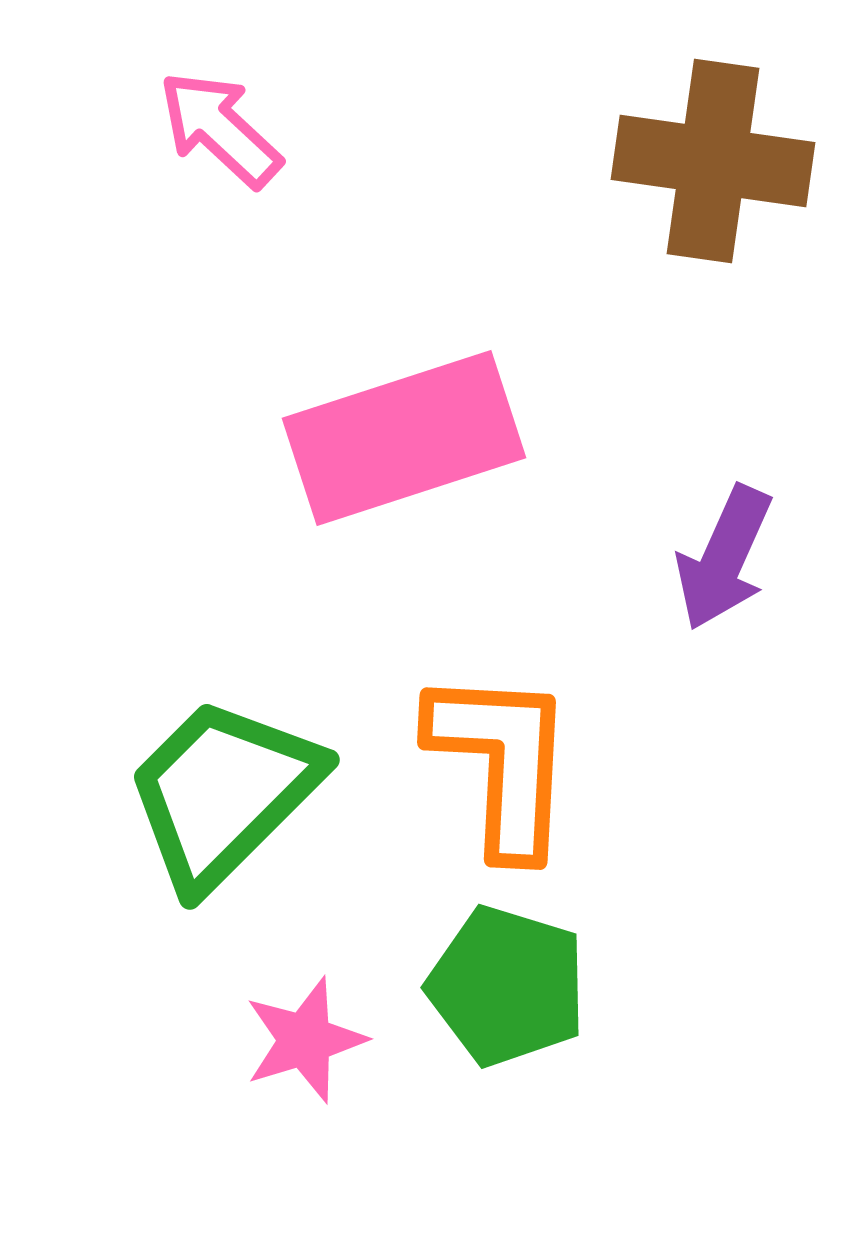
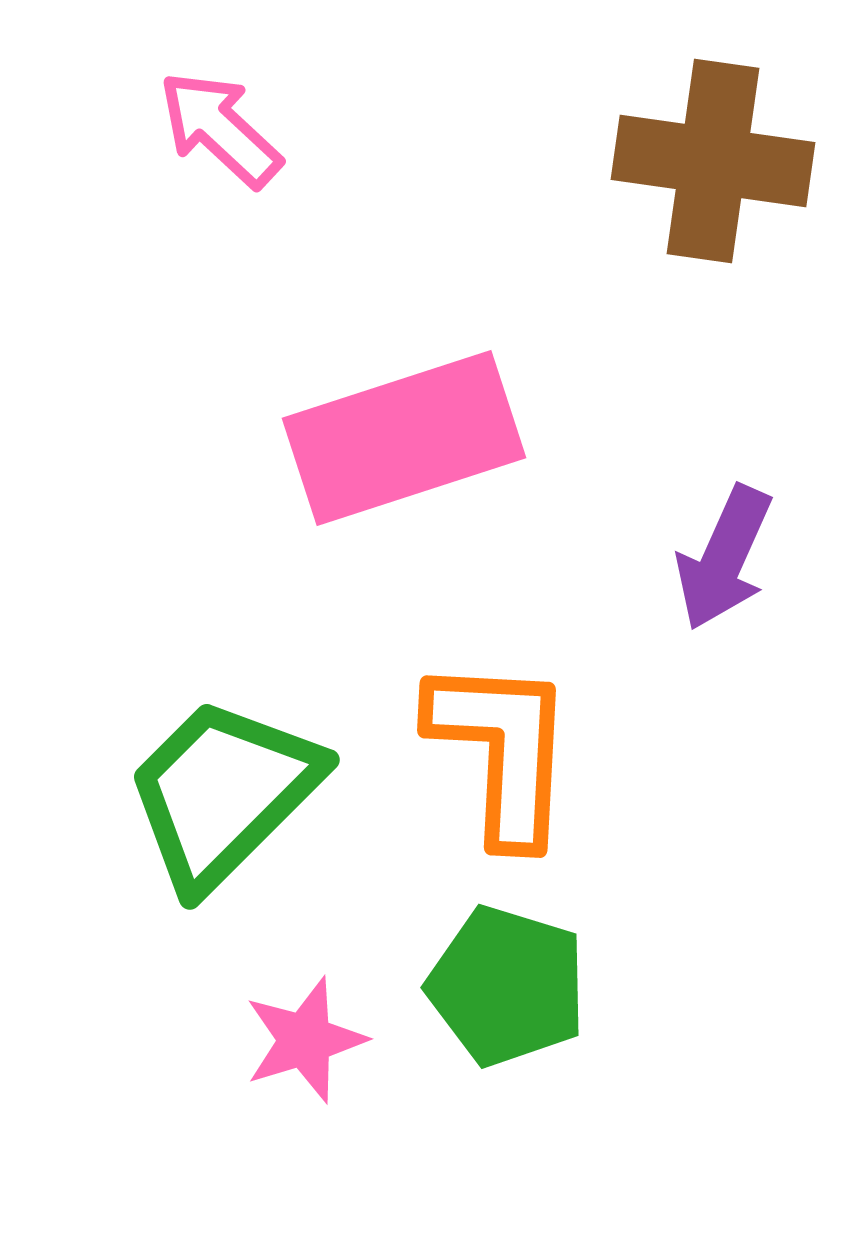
orange L-shape: moved 12 px up
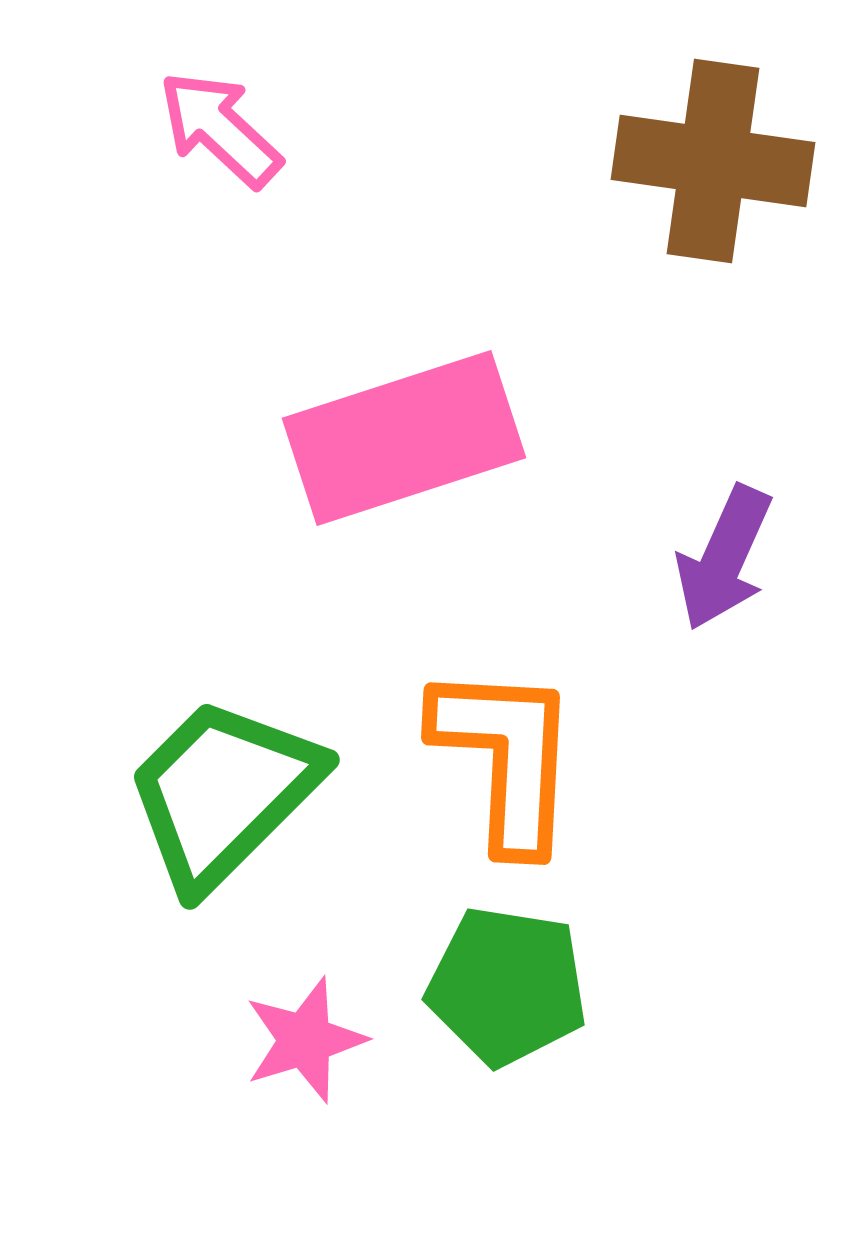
orange L-shape: moved 4 px right, 7 px down
green pentagon: rotated 8 degrees counterclockwise
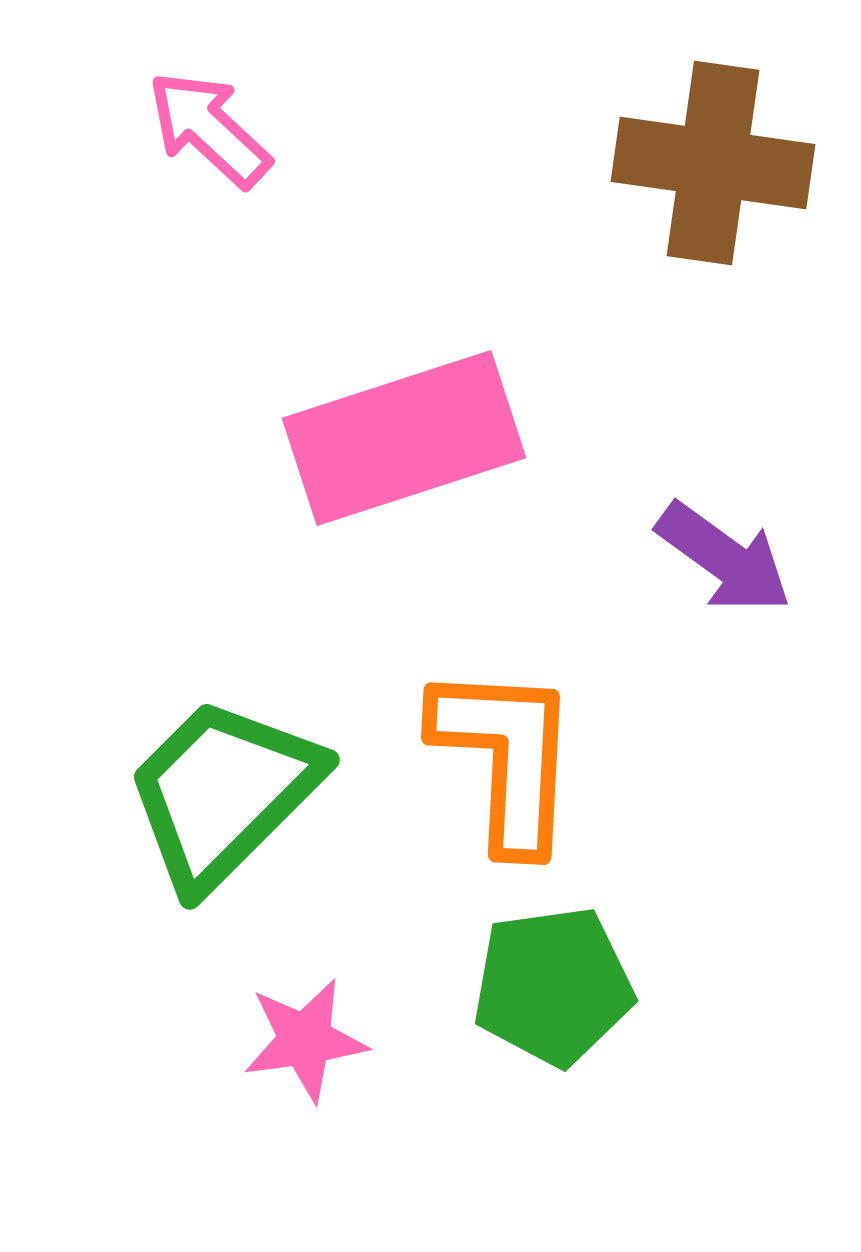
pink arrow: moved 11 px left
brown cross: moved 2 px down
purple arrow: rotated 78 degrees counterclockwise
green pentagon: moved 46 px right; rotated 17 degrees counterclockwise
pink star: rotated 9 degrees clockwise
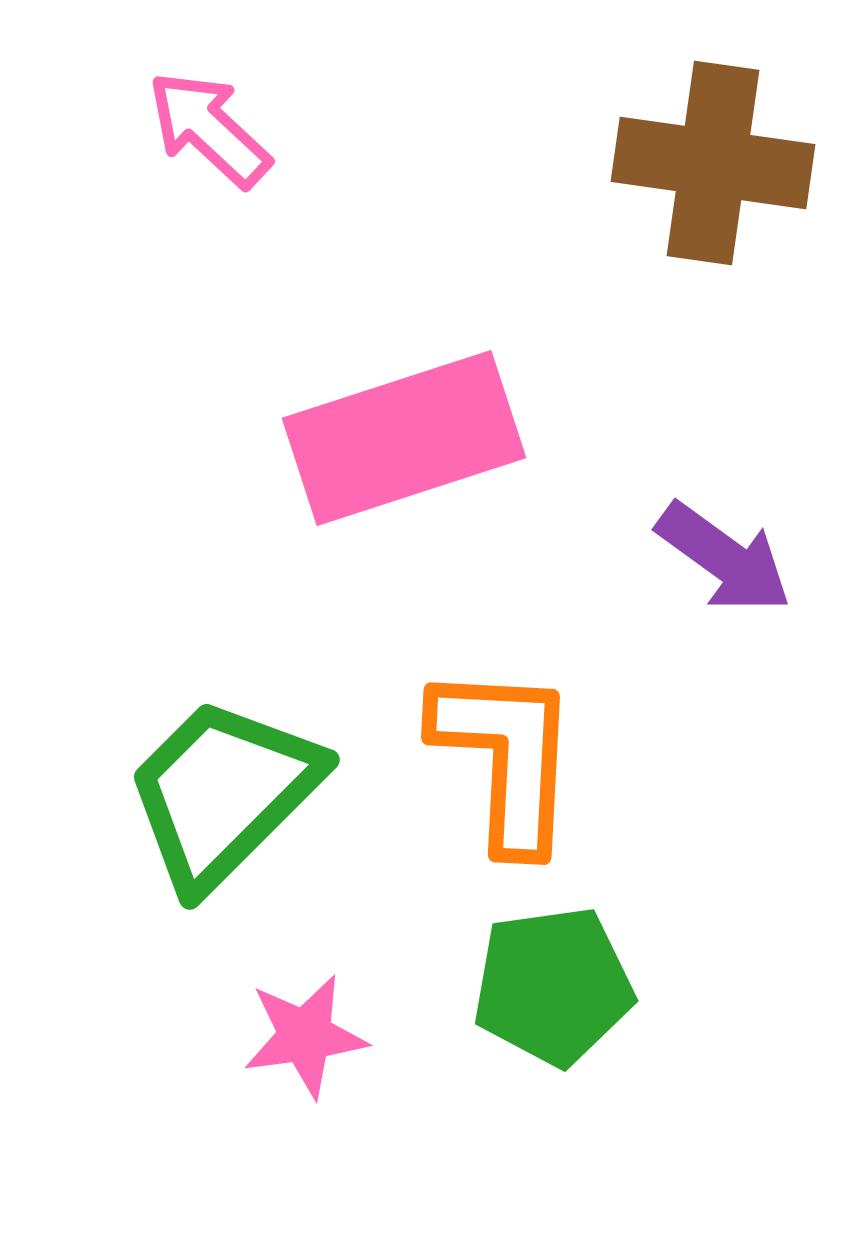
pink star: moved 4 px up
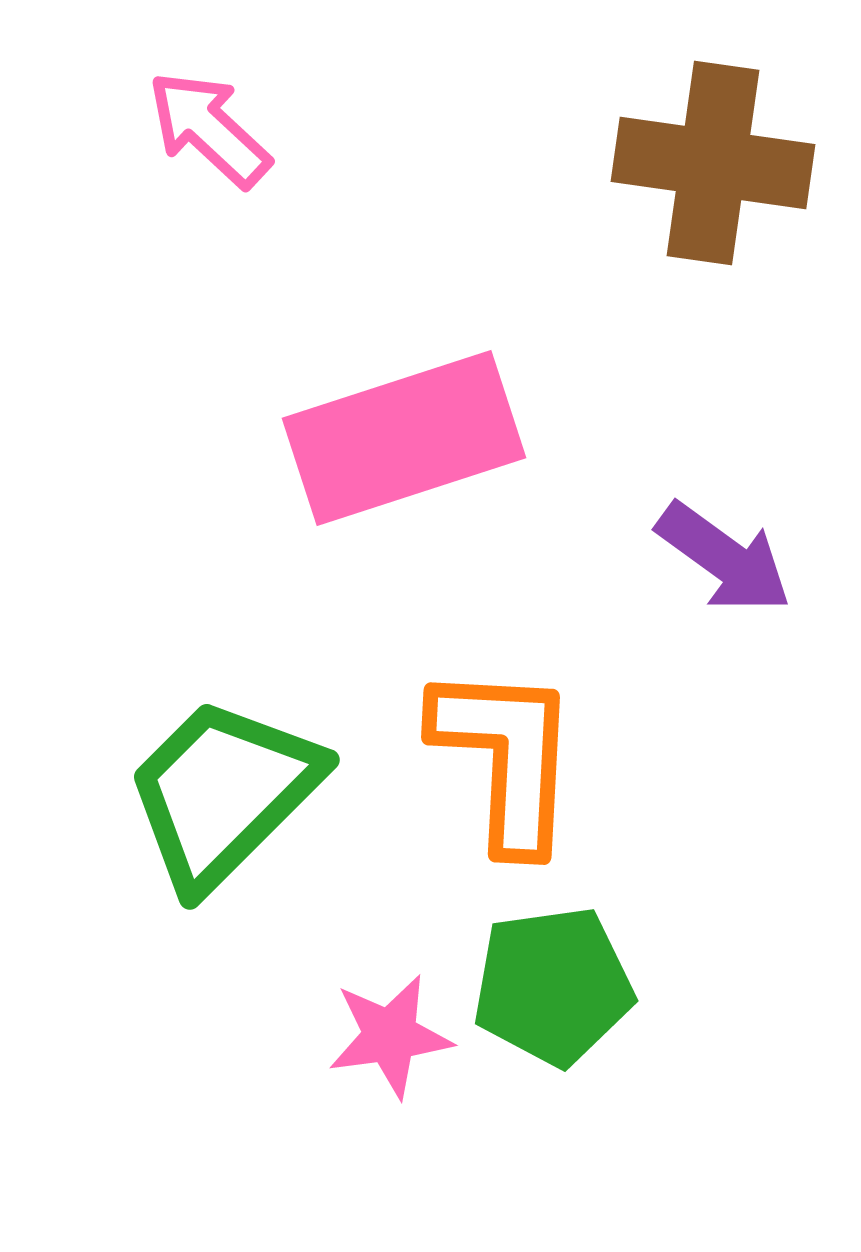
pink star: moved 85 px right
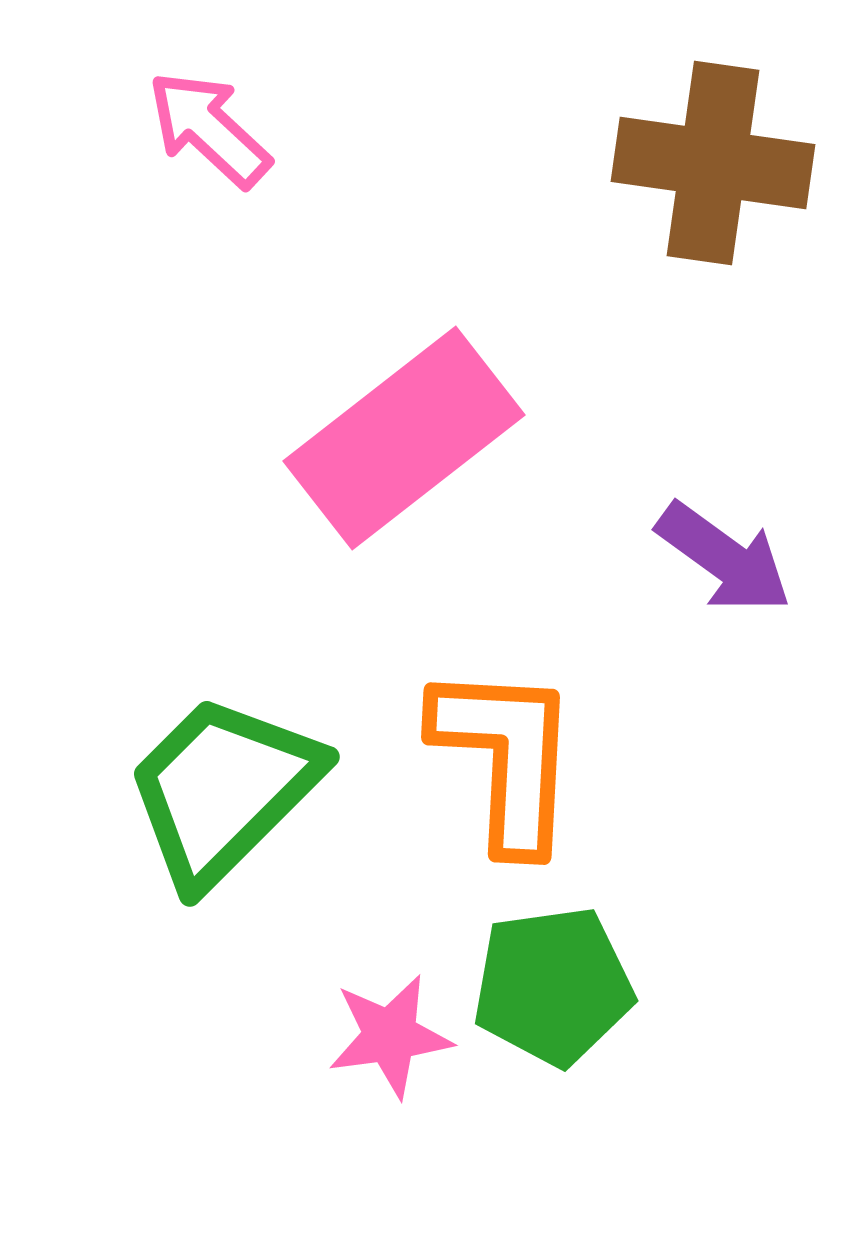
pink rectangle: rotated 20 degrees counterclockwise
green trapezoid: moved 3 px up
